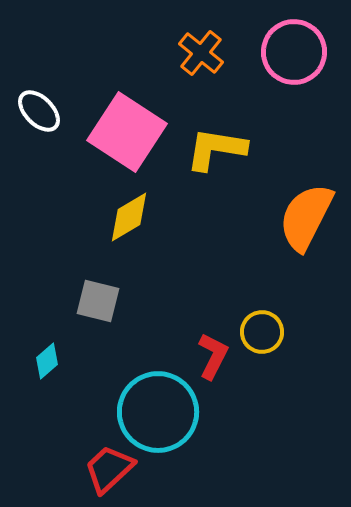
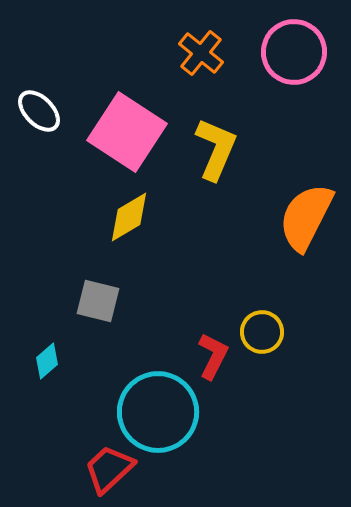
yellow L-shape: rotated 104 degrees clockwise
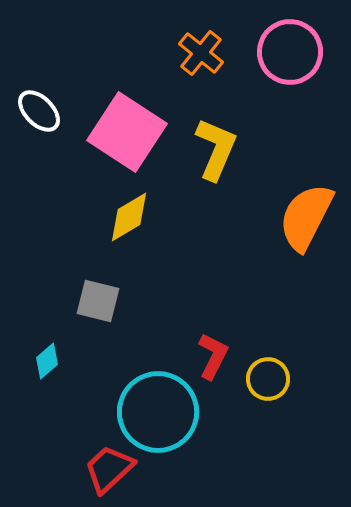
pink circle: moved 4 px left
yellow circle: moved 6 px right, 47 px down
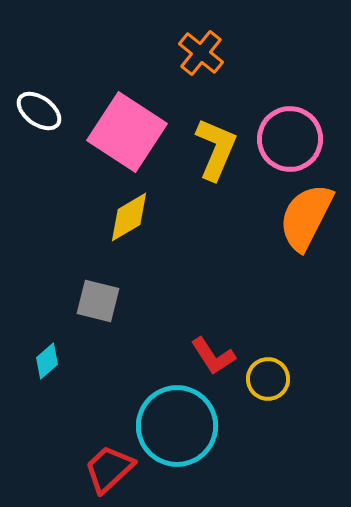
pink circle: moved 87 px down
white ellipse: rotated 9 degrees counterclockwise
red L-shape: rotated 120 degrees clockwise
cyan circle: moved 19 px right, 14 px down
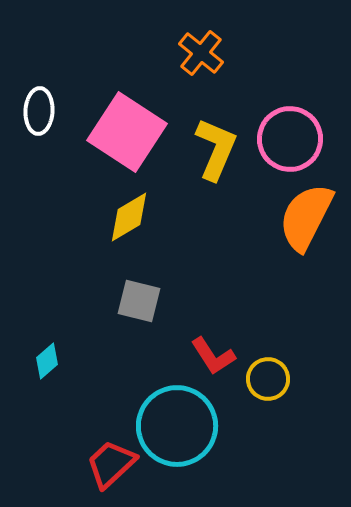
white ellipse: rotated 57 degrees clockwise
gray square: moved 41 px right
red trapezoid: moved 2 px right, 5 px up
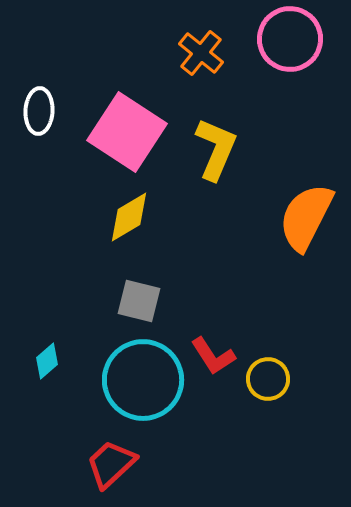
pink circle: moved 100 px up
cyan circle: moved 34 px left, 46 px up
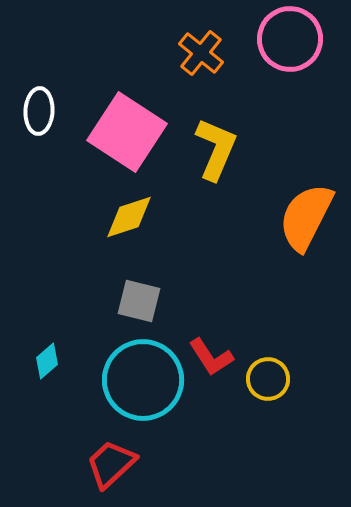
yellow diamond: rotated 12 degrees clockwise
red L-shape: moved 2 px left, 1 px down
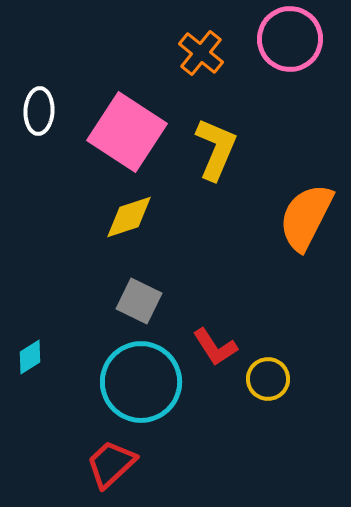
gray square: rotated 12 degrees clockwise
red L-shape: moved 4 px right, 10 px up
cyan diamond: moved 17 px left, 4 px up; rotated 9 degrees clockwise
cyan circle: moved 2 px left, 2 px down
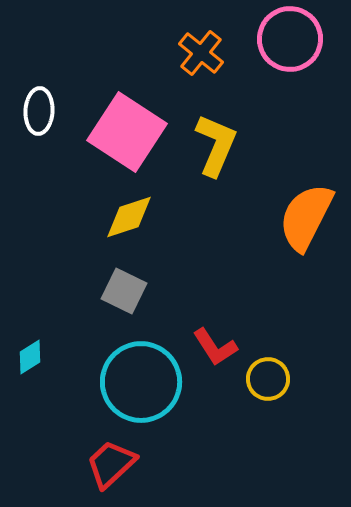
yellow L-shape: moved 4 px up
gray square: moved 15 px left, 10 px up
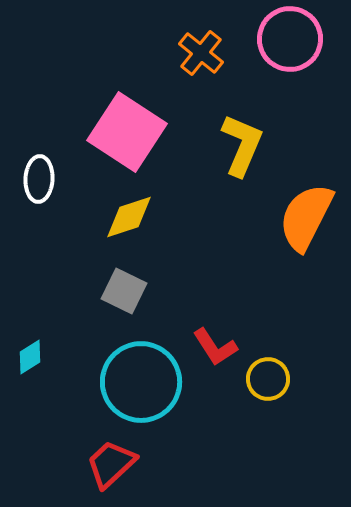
white ellipse: moved 68 px down
yellow L-shape: moved 26 px right
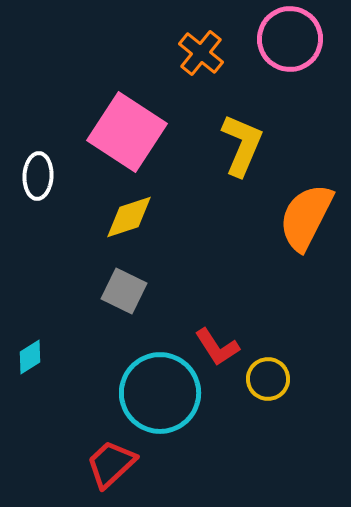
white ellipse: moved 1 px left, 3 px up
red L-shape: moved 2 px right
cyan circle: moved 19 px right, 11 px down
